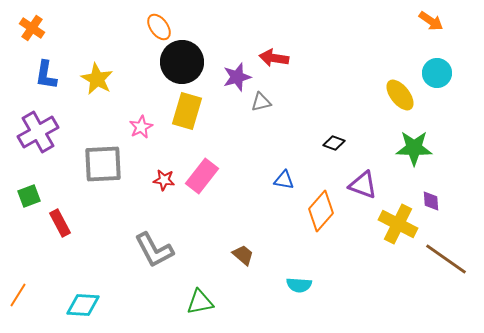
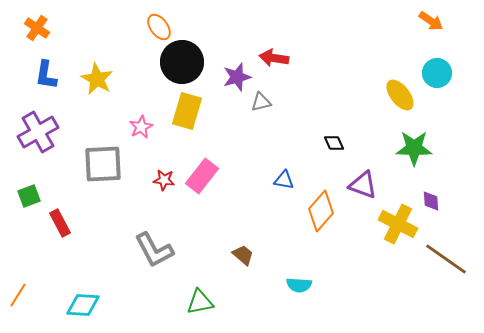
orange cross: moved 5 px right
black diamond: rotated 45 degrees clockwise
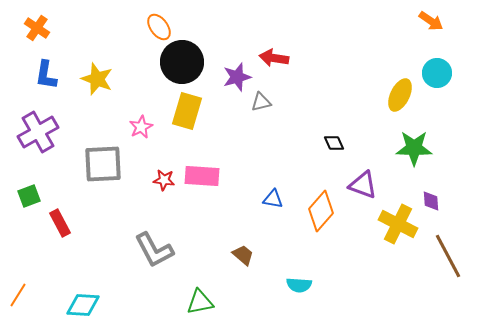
yellow star: rotated 8 degrees counterclockwise
yellow ellipse: rotated 64 degrees clockwise
pink rectangle: rotated 56 degrees clockwise
blue triangle: moved 11 px left, 19 px down
brown line: moved 2 px right, 3 px up; rotated 27 degrees clockwise
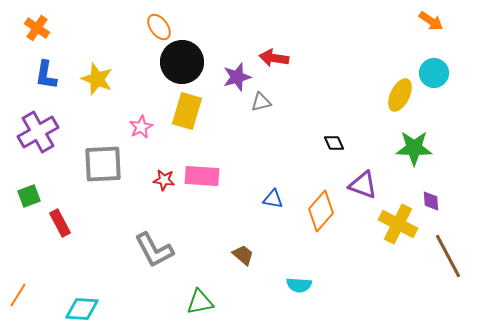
cyan circle: moved 3 px left
cyan diamond: moved 1 px left, 4 px down
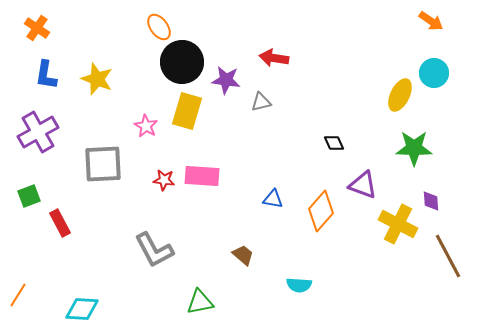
purple star: moved 11 px left, 3 px down; rotated 24 degrees clockwise
pink star: moved 5 px right, 1 px up; rotated 15 degrees counterclockwise
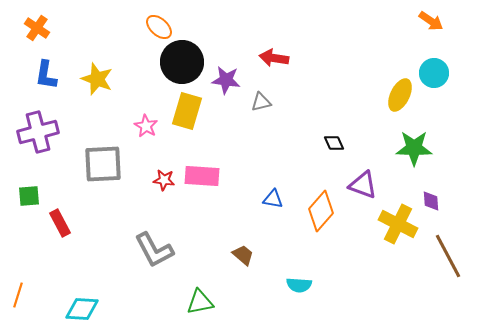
orange ellipse: rotated 12 degrees counterclockwise
purple cross: rotated 15 degrees clockwise
green square: rotated 15 degrees clockwise
orange line: rotated 15 degrees counterclockwise
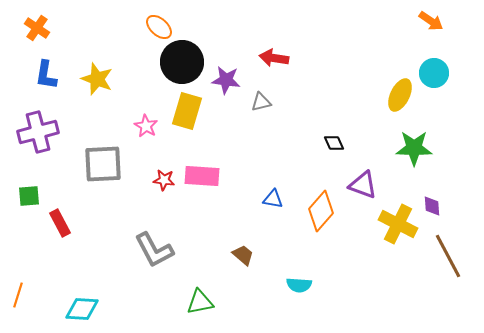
purple diamond: moved 1 px right, 5 px down
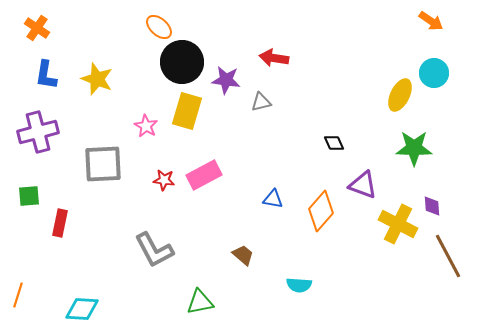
pink rectangle: moved 2 px right, 1 px up; rotated 32 degrees counterclockwise
red rectangle: rotated 40 degrees clockwise
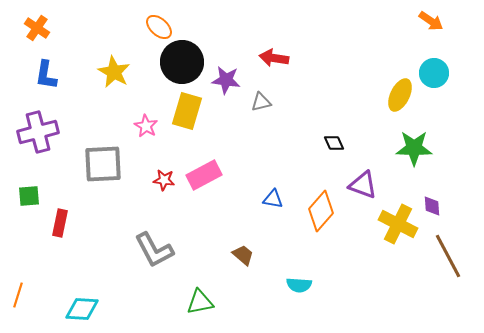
yellow star: moved 17 px right, 7 px up; rotated 8 degrees clockwise
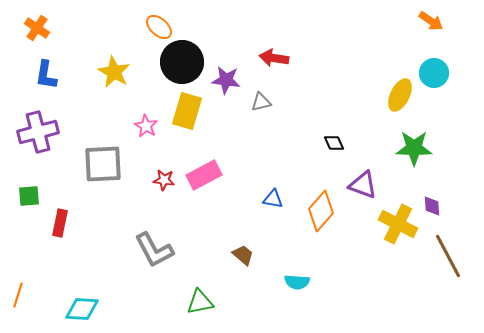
cyan semicircle: moved 2 px left, 3 px up
